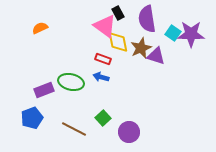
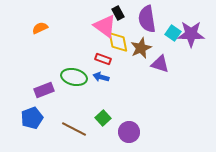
purple triangle: moved 4 px right, 8 px down
green ellipse: moved 3 px right, 5 px up
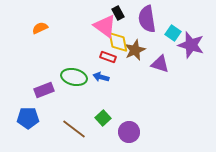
purple star: moved 11 px down; rotated 16 degrees clockwise
brown star: moved 6 px left, 2 px down
red rectangle: moved 5 px right, 2 px up
blue pentagon: moved 4 px left; rotated 20 degrees clockwise
brown line: rotated 10 degrees clockwise
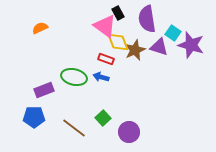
yellow diamond: rotated 10 degrees counterclockwise
red rectangle: moved 2 px left, 2 px down
purple triangle: moved 1 px left, 17 px up
blue pentagon: moved 6 px right, 1 px up
brown line: moved 1 px up
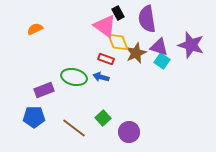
orange semicircle: moved 5 px left, 1 px down
cyan square: moved 11 px left, 28 px down
brown star: moved 1 px right, 3 px down
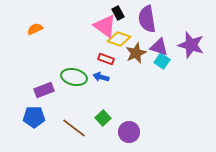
yellow diamond: moved 1 px right, 3 px up; rotated 50 degrees counterclockwise
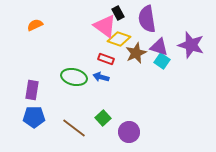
orange semicircle: moved 4 px up
purple rectangle: moved 12 px left; rotated 60 degrees counterclockwise
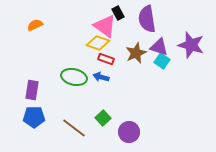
yellow diamond: moved 21 px left, 4 px down
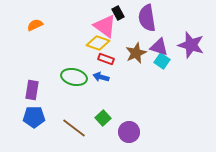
purple semicircle: moved 1 px up
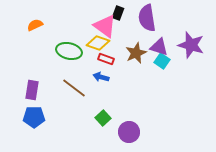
black rectangle: rotated 48 degrees clockwise
green ellipse: moved 5 px left, 26 px up
brown line: moved 40 px up
